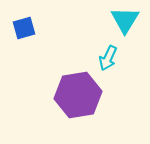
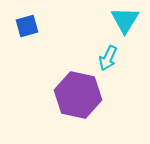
blue square: moved 3 px right, 2 px up
purple hexagon: rotated 21 degrees clockwise
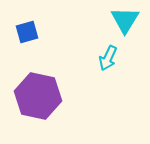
blue square: moved 6 px down
purple hexagon: moved 40 px left, 1 px down
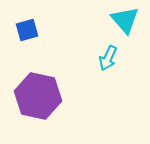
cyan triangle: rotated 12 degrees counterclockwise
blue square: moved 2 px up
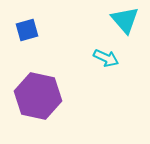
cyan arrow: moved 2 px left; rotated 90 degrees counterclockwise
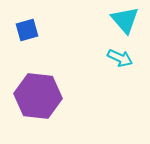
cyan arrow: moved 14 px right
purple hexagon: rotated 6 degrees counterclockwise
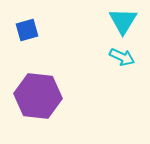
cyan triangle: moved 2 px left, 1 px down; rotated 12 degrees clockwise
cyan arrow: moved 2 px right, 1 px up
